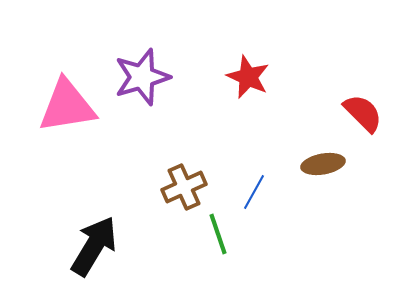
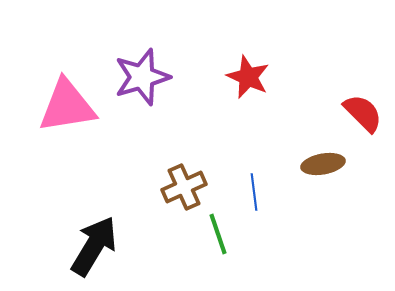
blue line: rotated 36 degrees counterclockwise
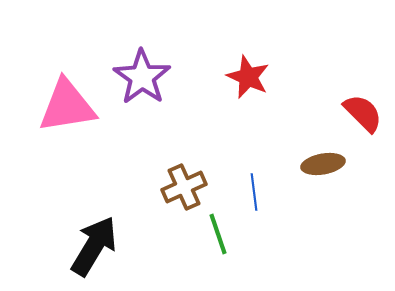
purple star: rotated 20 degrees counterclockwise
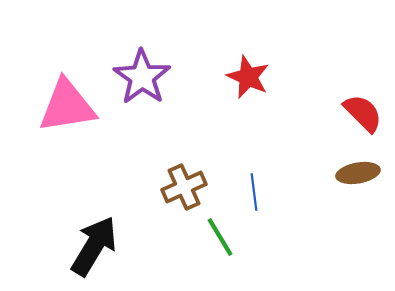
brown ellipse: moved 35 px right, 9 px down
green line: moved 2 px right, 3 px down; rotated 12 degrees counterclockwise
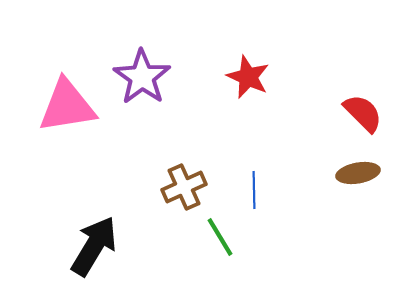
blue line: moved 2 px up; rotated 6 degrees clockwise
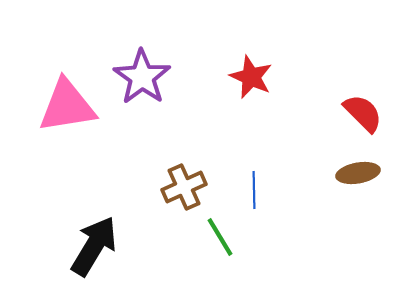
red star: moved 3 px right
